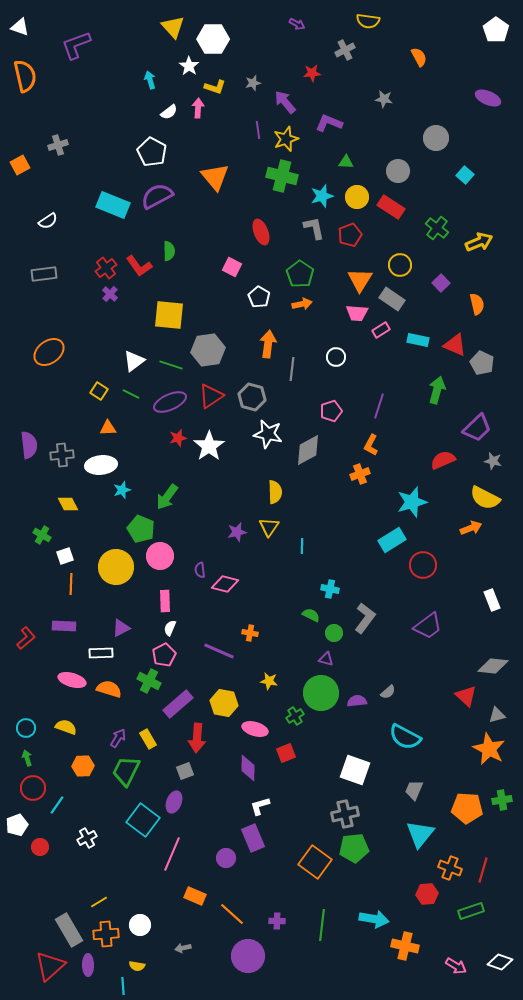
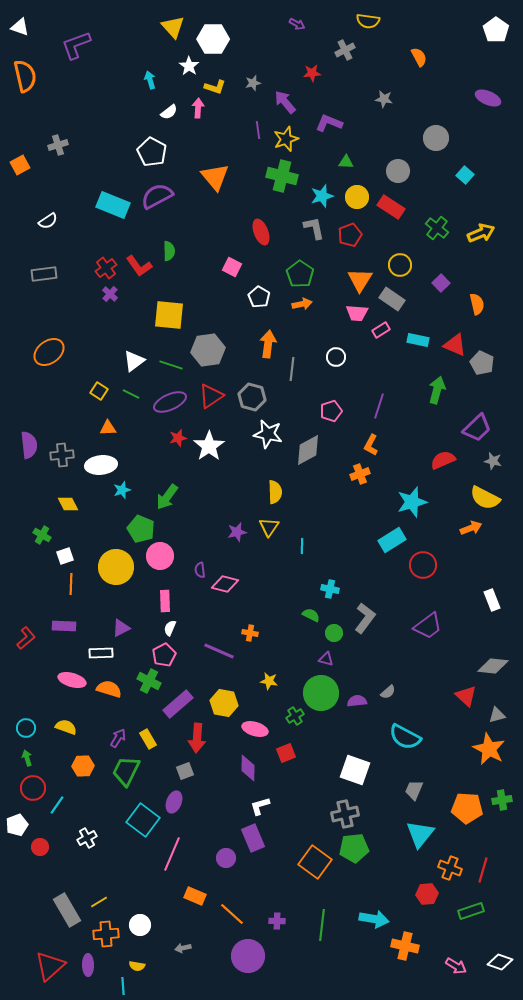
yellow arrow at (479, 242): moved 2 px right, 9 px up
gray rectangle at (69, 930): moved 2 px left, 20 px up
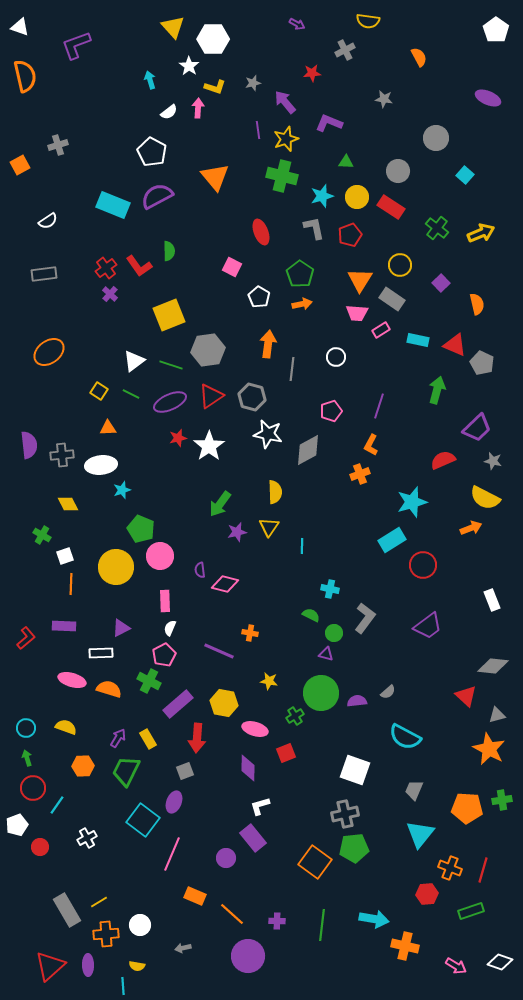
yellow square at (169, 315): rotated 28 degrees counterclockwise
green arrow at (167, 497): moved 53 px right, 7 px down
purple triangle at (326, 659): moved 5 px up
purple rectangle at (253, 838): rotated 16 degrees counterclockwise
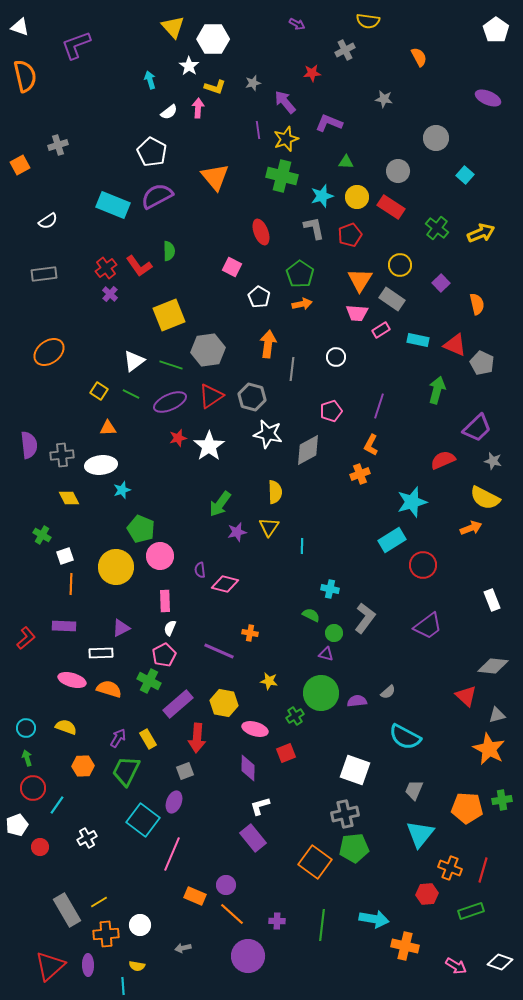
yellow diamond at (68, 504): moved 1 px right, 6 px up
purple circle at (226, 858): moved 27 px down
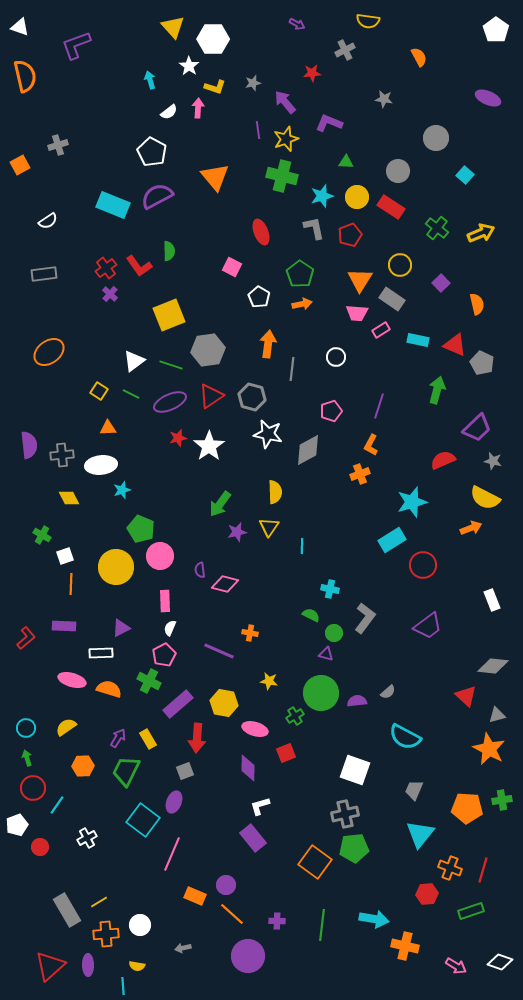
yellow semicircle at (66, 727): rotated 55 degrees counterclockwise
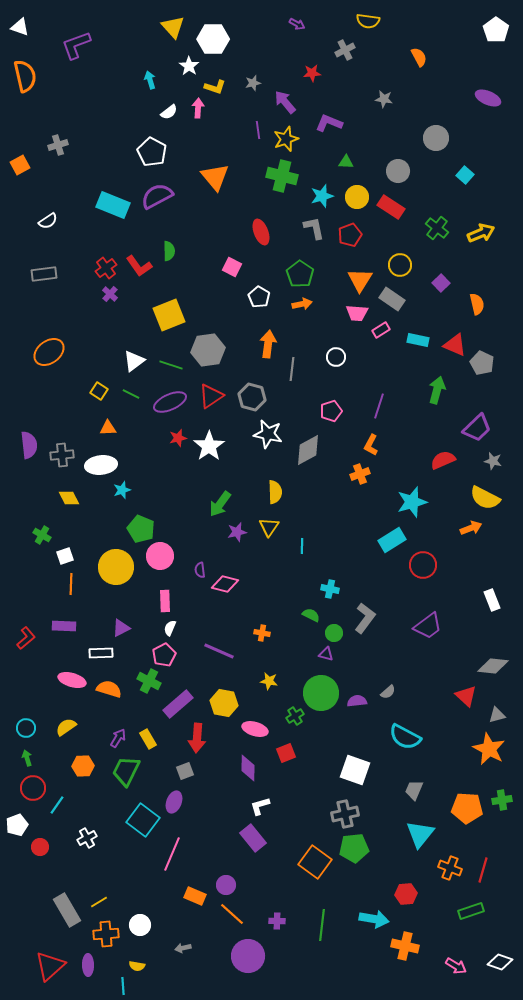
orange cross at (250, 633): moved 12 px right
red hexagon at (427, 894): moved 21 px left
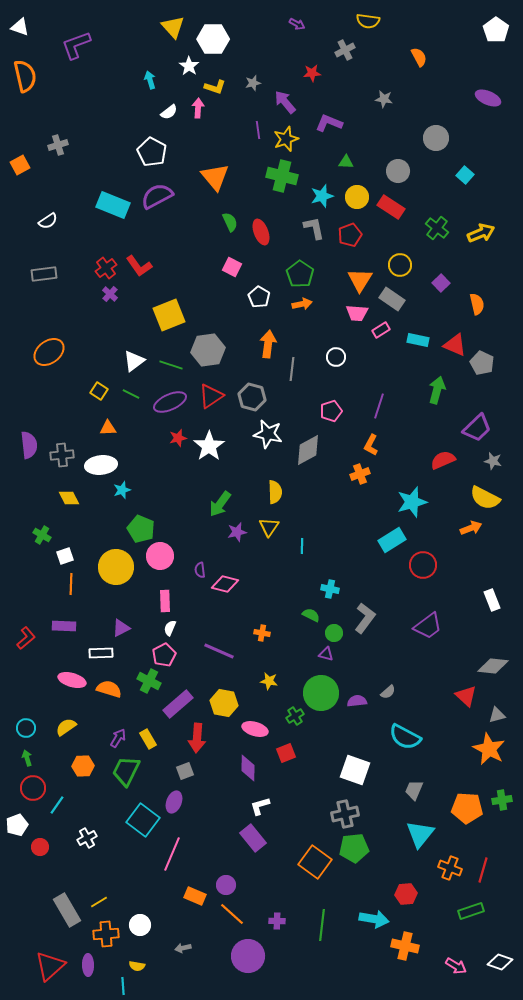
green semicircle at (169, 251): moved 61 px right, 29 px up; rotated 24 degrees counterclockwise
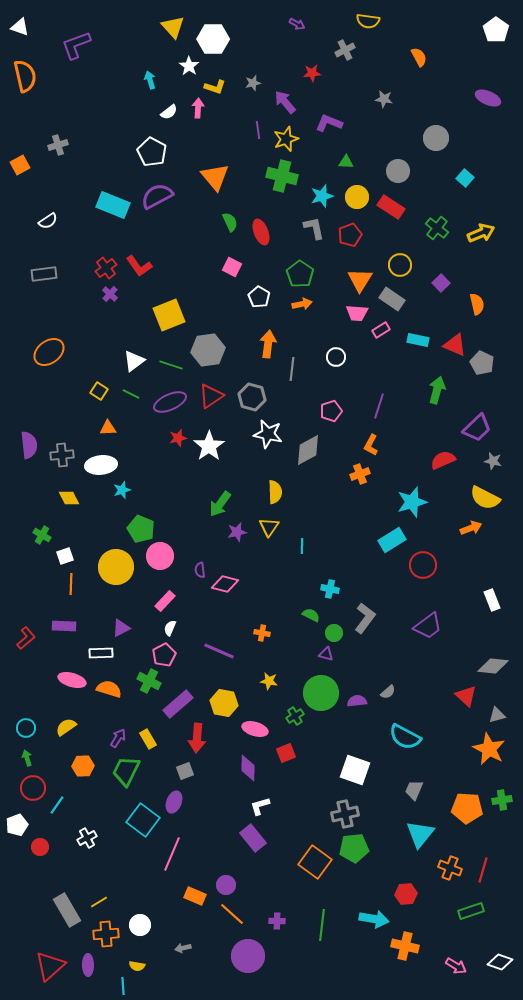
cyan square at (465, 175): moved 3 px down
pink rectangle at (165, 601): rotated 45 degrees clockwise
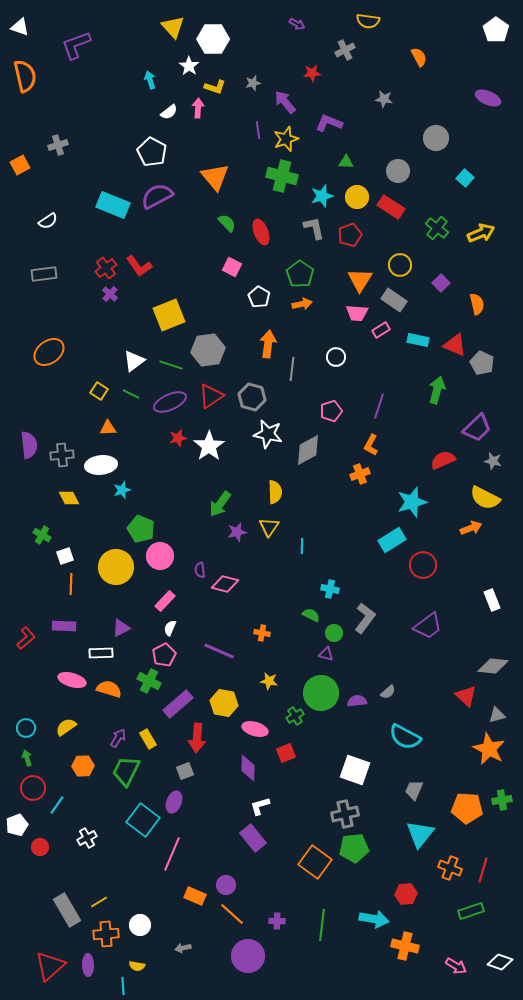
green semicircle at (230, 222): moved 3 px left, 1 px down; rotated 18 degrees counterclockwise
gray rectangle at (392, 299): moved 2 px right, 1 px down
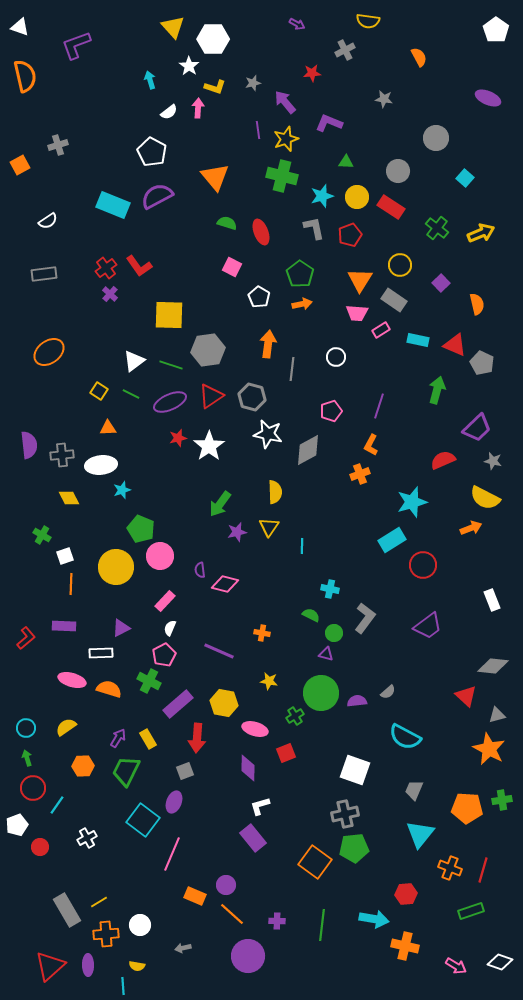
green semicircle at (227, 223): rotated 30 degrees counterclockwise
yellow square at (169, 315): rotated 24 degrees clockwise
